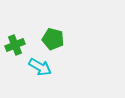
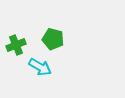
green cross: moved 1 px right
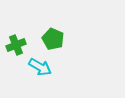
green pentagon: rotated 10 degrees clockwise
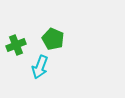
cyan arrow: rotated 80 degrees clockwise
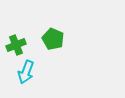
cyan arrow: moved 14 px left, 5 px down
